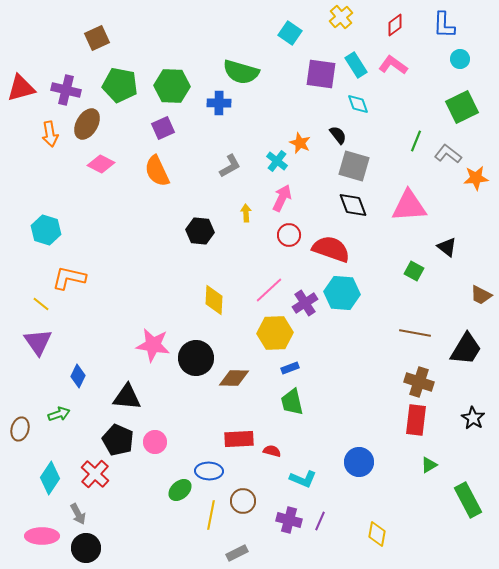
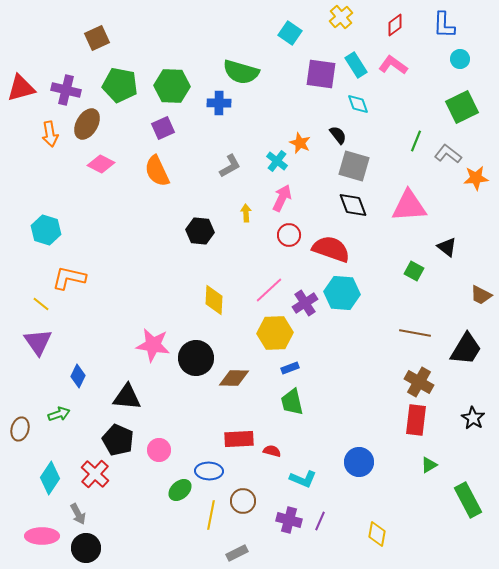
brown cross at (419, 382): rotated 12 degrees clockwise
pink circle at (155, 442): moved 4 px right, 8 px down
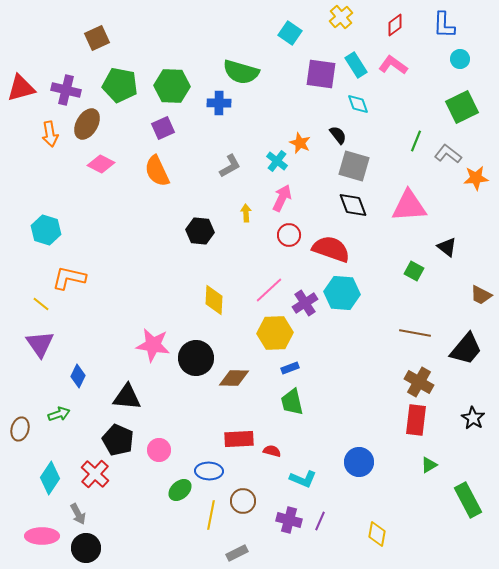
purple triangle at (38, 342): moved 2 px right, 2 px down
black trapezoid at (466, 349): rotated 9 degrees clockwise
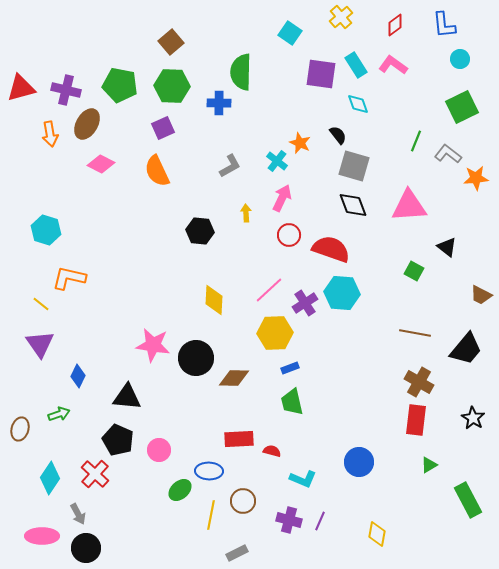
blue L-shape at (444, 25): rotated 8 degrees counterclockwise
brown square at (97, 38): moved 74 px right, 4 px down; rotated 15 degrees counterclockwise
green semicircle at (241, 72): rotated 75 degrees clockwise
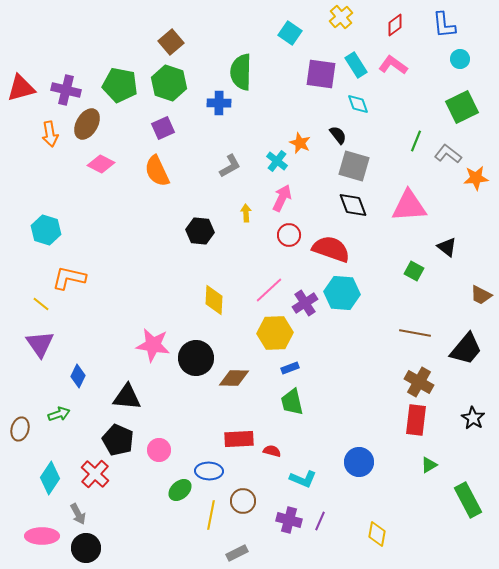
green hexagon at (172, 86): moved 3 px left, 3 px up; rotated 16 degrees clockwise
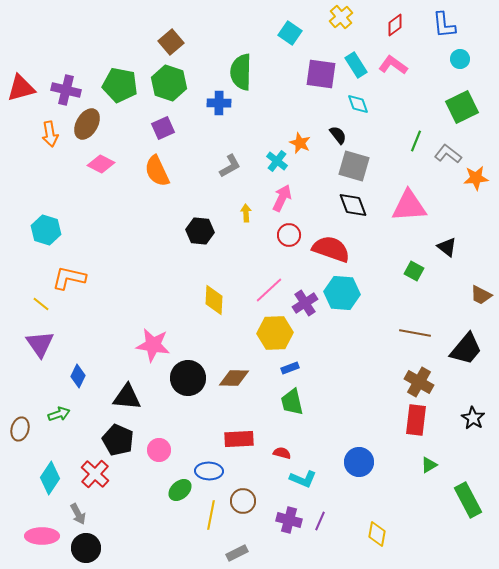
black circle at (196, 358): moved 8 px left, 20 px down
red semicircle at (272, 451): moved 10 px right, 2 px down
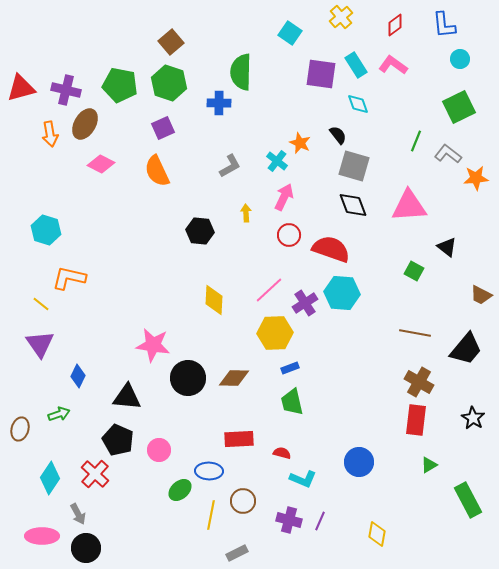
green square at (462, 107): moved 3 px left
brown ellipse at (87, 124): moved 2 px left
pink arrow at (282, 198): moved 2 px right, 1 px up
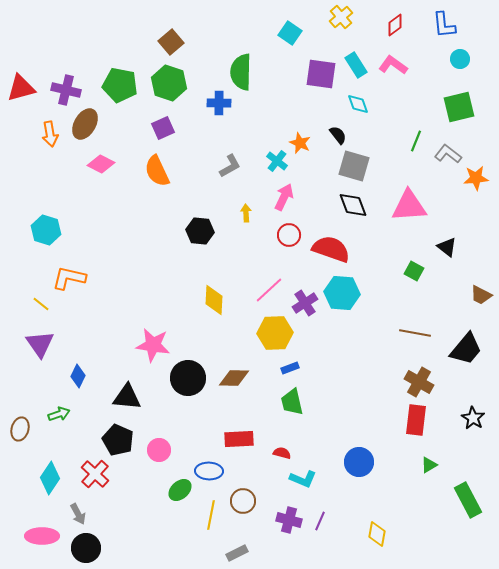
green square at (459, 107): rotated 12 degrees clockwise
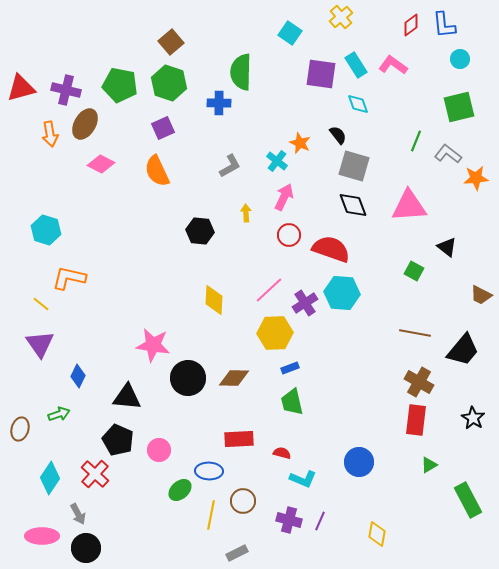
red diamond at (395, 25): moved 16 px right
black trapezoid at (466, 349): moved 3 px left, 1 px down
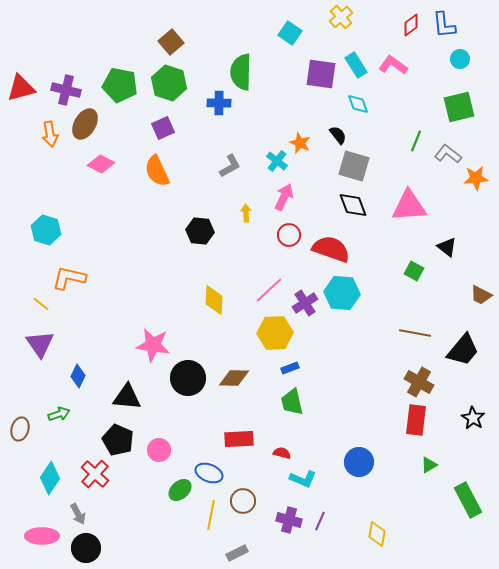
blue ellipse at (209, 471): moved 2 px down; rotated 20 degrees clockwise
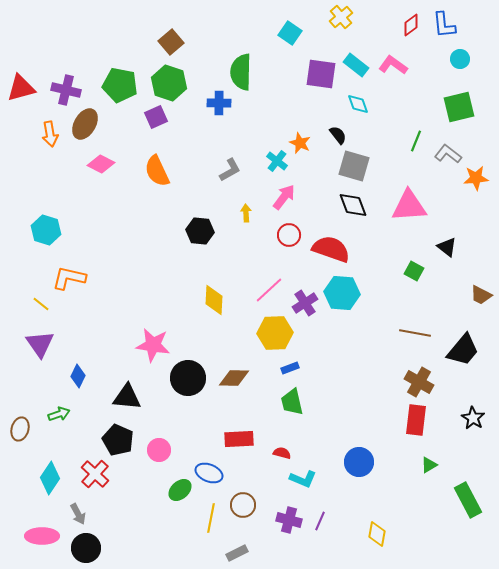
cyan rectangle at (356, 65): rotated 20 degrees counterclockwise
purple square at (163, 128): moved 7 px left, 11 px up
gray L-shape at (230, 166): moved 4 px down
pink arrow at (284, 197): rotated 12 degrees clockwise
brown circle at (243, 501): moved 4 px down
yellow line at (211, 515): moved 3 px down
